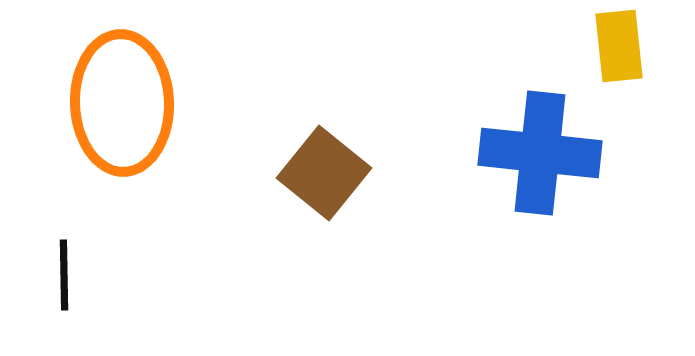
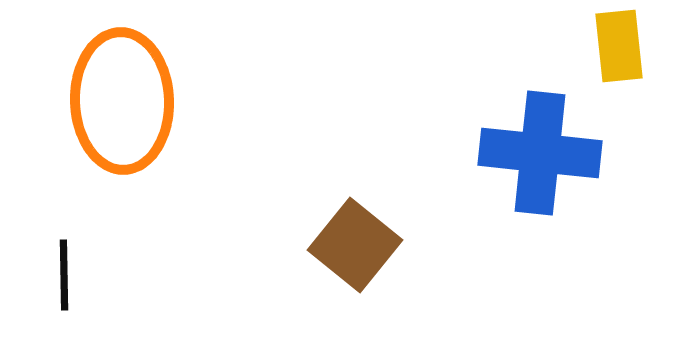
orange ellipse: moved 2 px up
brown square: moved 31 px right, 72 px down
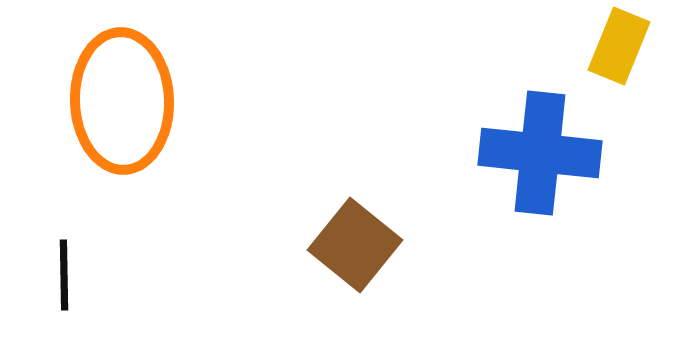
yellow rectangle: rotated 28 degrees clockwise
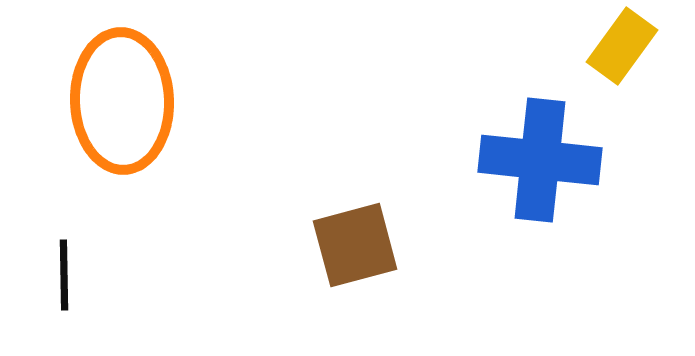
yellow rectangle: moved 3 px right; rotated 14 degrees clockwise
blue cross: moved 7 px down
brown square: rotated 36 degrees clockwise
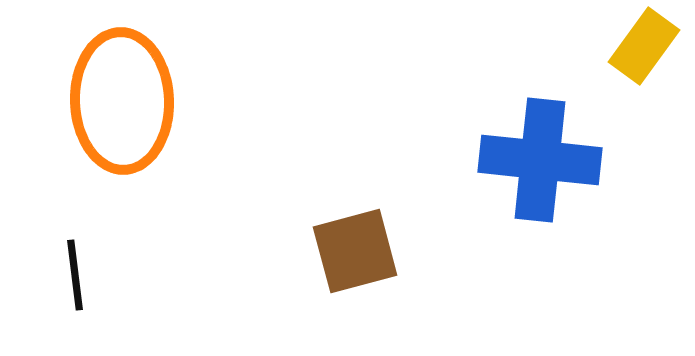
yellow rectangle: moved 22 px right
brown square: moved 6 px down
black line: moved 11 px right; rotated 6 degrees counterclockwise
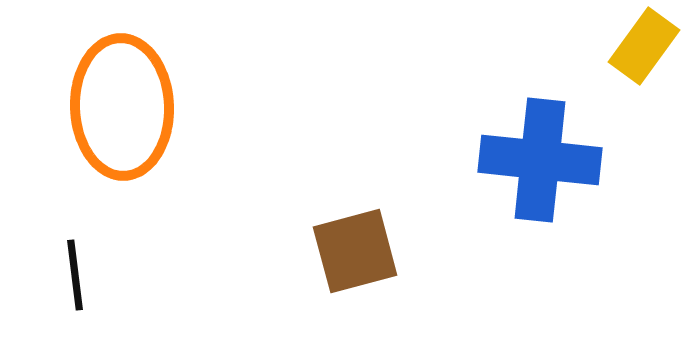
orange ellipse: moved 6 px down
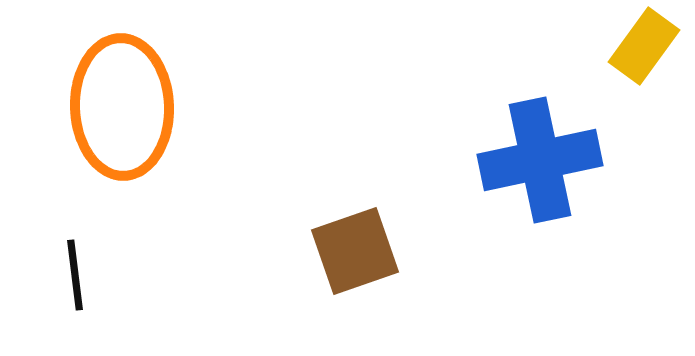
blue cross: rotated 18 degrees counterclockwise
brown square: rotated 4 degrees counterclockwise
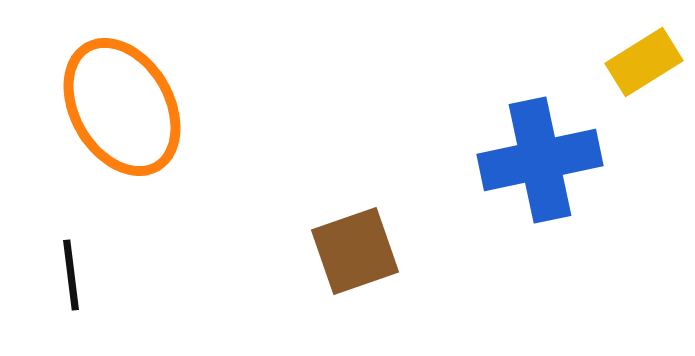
yellow rectangle: moved 16 px down; rotated 22 degrees clockwise
orange ellipse: rotated 28 degrees counterclockwise
black line: moved 4 px left
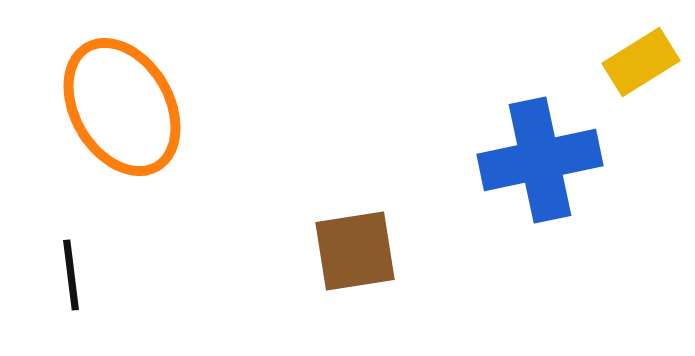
yellow rectangle: moved 3 px left
brown square: rotated 10 degrees clockwise
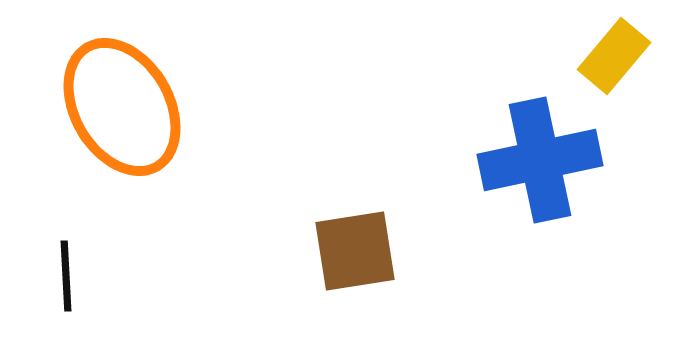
yellow rectangle: moved 27 px left, 6 px up; rotated 18 degrees counterclockwise
black line: moved 5 px left, 1 px down; rotated 4 degrees clockwise
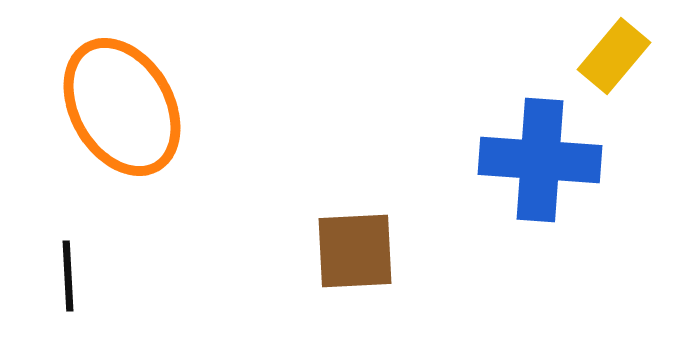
blue cross: rotated 16 degrees clockwise
brown square: rotated 6 degrees clockwise
black line: moved 2 px right
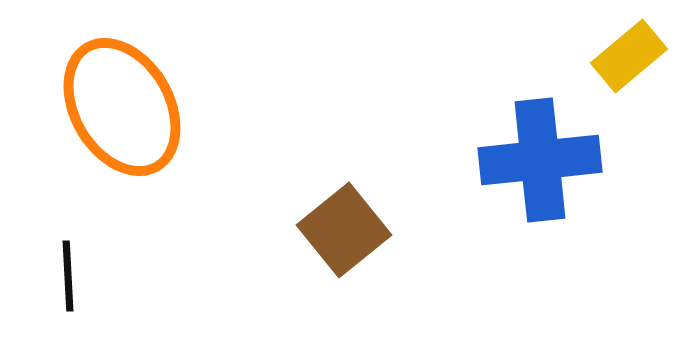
yellow rectangle: moved 15 px right; rotated 10 degrees clockwise
blue cross: rotated 10 degrees counterclockwise
brown square: moved 11 px left, 21 px up; rotated 36 degrees counterclockwise
